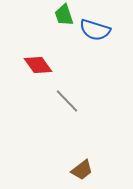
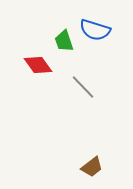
green trapezoid: moved 26 px down
gray line: moved 16 px right, 14 px up
brown trapezoid: moved 10 px right, 3 px up
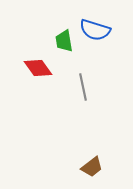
green trapezoid: rotated 10 degrees clockwise
red diamond: moved 3 px down
gray line: rotated 32 degrees clockwise
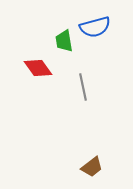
blue semicircle: moved 3 px up; rotated 32 degrees counterclockwise
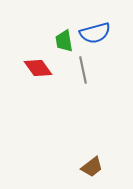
blue semicircle: moved 6 px down
gray line: moved 17 px up
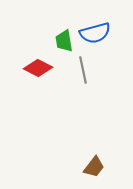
red diamond: rotated 28 degrees counterclockwise
brown trapezoid: moved 2 px right; rotated 15 degrees counterclockwise
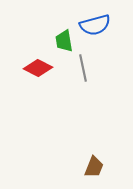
blue semicircle: moved 8 px up
gray line: moved 2 px up
brown trapezoid: rotated 15 degrees counterclockwise
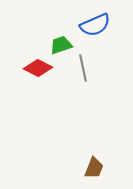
blue semicircle: rotated 8 degrees counterclockwise
green trapezoid: moved 3 px left, 4 px down; rotated 80 degrees clockwise
brown trapezoid: moved 1 px down
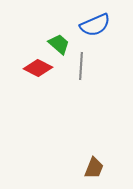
green trapezoid: moved 2 px left, 1 px up; rotated 60 degrees clockwise
gray line: moved 2 px left, 2 px up; rotated 16 degrees clockwise
